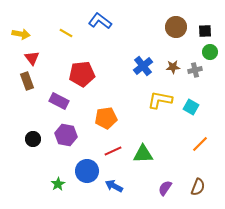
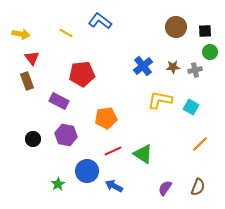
green triangle: rotated 35 degrees clockwise
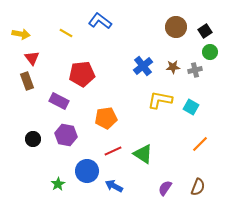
black square: rotated 32 degrees counterclockwise
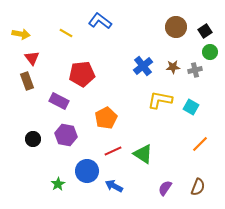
orange pentagon: rotated 20 degrees counterclockwise
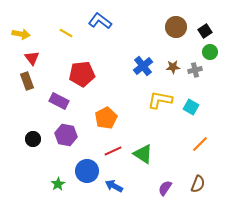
brown semicircle: moved 3 px up
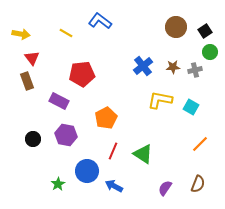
red line: rotated 42 degrees counterclockwise
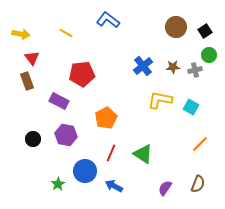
blue L-shape: moved 8 px right, 1 px up
green circle: moved 1 px left, 3 px down
red line: moved 2 px left, 2 px down
blue circle: moved 2 px left
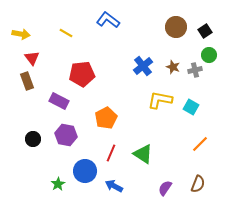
brown star: rotated 24 degrees clockwise
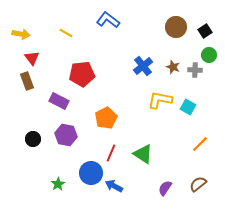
gray cross: rotated 16 degrees clockwise
cyan square: moved 3 px left
blue circle: moved 6 px right, 2 px down
brown semicircle: rotated 150 degrees counterclockwise
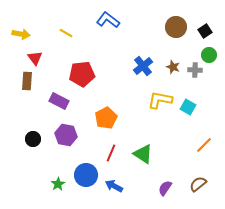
red triangle: moved 3 px right
brown rectangle: rotated 24 degrees clockwise
orange line: moved 4 px right, 1 px down
blue circle: moved 5 px left, 2 px down
